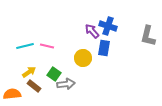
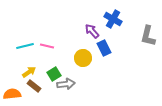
blue cross: moved 5 px right, 7 px up; rotated 12 degrees clockwise
blue rectangle: rotated 35 degrees counterclockwise
green square: rotated 24 degrees clockwise
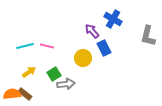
brown rectangle: moved 9 px left, 8 px down
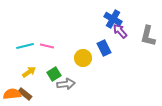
purple arrow: moved 28 px right
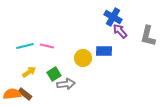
blue cross: moved 2 px up
blue rectangle: moved 3 px down; rotated 63 degrees counterclockwise
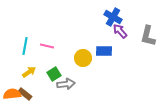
cyan line: rotated 66 degrees counterclockwise
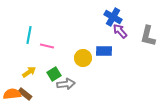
cyan line: moved 4 px right, 11 px up
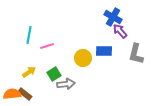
gray L-shape: moved 12 px left, 18 px down
pink line: rotated 32 degrees counterclockwise
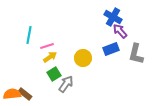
blue rectangle: moved 7 px right, 2 px up; rotated 21 degrees counterclockwise
yellow arrow: moved 21 px right, 15 px up
gray arrow: rotated 48 degrees counterclockwise
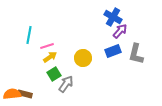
purple arrow: rotated 84 degrees clockwise
blue rectangle: moved 2 px right, 2 px down
brown rectangle: rotated 24 degrees counterclockwise
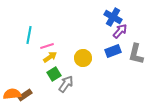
brown rectangle: moved 1 px down; rotated 48 degrees counterclockwise
